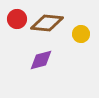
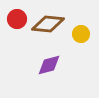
brown diamond: moved 1 px right, 1 px down
purple diamond: moved 8 px right, 5 px down
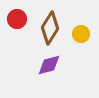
brown diamond: moved 2 px right, 4 px down; rotated 64 degrees counterclockwise
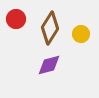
red circle: moved 1 px left
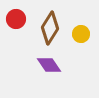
purple diamond: rotated 70 degrees clockwise
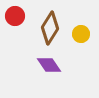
red circle: moved 1 px left, 3 px up
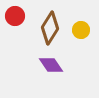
yellow circle: moved 4 px up
purple diamond: moved 2 px right
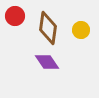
brown diamond: moved 2 px left; rotated 24 degrees counterclockwise
purple diamond: moved 4 px left, 3 px up
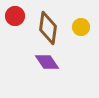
yellow circle: moved 3 px up
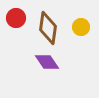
red circle: moved 1 px right, 2 px down
